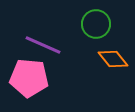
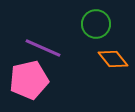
purple line: moved 3 px down
pink pentagon: moved 2 px down; rotated 18 degrees counterclockwise
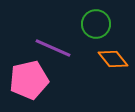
purple line: moved 10 px right
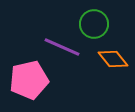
green circle: moved 2 px left
purple line: moved 9 px right, 1 px up
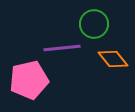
purple line: moved 1 px down; rotated 30 degrees counterclockwise
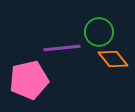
green circle: moved 5 px right, 8 px down
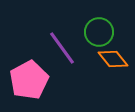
purple line: rotated 60 degrees clockwise
pink pentagon: rotated 15 degrees counterclockwise
